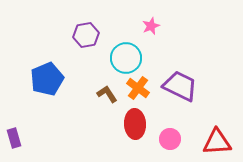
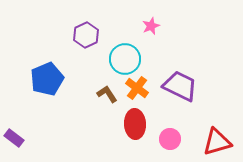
purple hexagon: rotated 15 degrees counterclockwise
cyan circle: moved 1 px left, 1 px down
orange cross: moved 1 px left
purple rectangle: rotated 36 degrees counterclockwise
red triangle: rotated 12 degrees counterclockwise
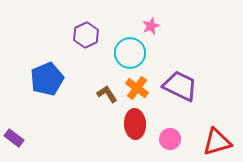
cyan circle: moved 5 px right, 6 px up
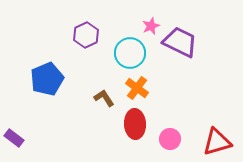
purple trapezoid: moved 44 px up
brown L-shape: moved 3 px left, 4 px down
